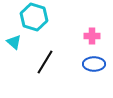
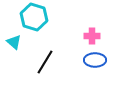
blue ellipse: moved 1 px right, 4 px up
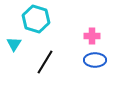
cyan hexagon: moved 2 px right, 2 px down
cyan triangle: moved 2 px down; rotated 21 degrees clockwise
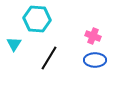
cyan hexagon: moved 1 px right; rotated 12 degrees counterclockwise
pink cross: moved 1 px right; rotated 21 degrees clockwise
black line: moved 4 px right, 4 px up
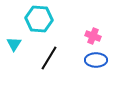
cyan hexagon: moved 2 px right
blue ellipse: moved 1 px right
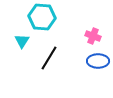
cyan hexagon: moved 3 px right, 2 px up
cyan triangle: moved 8 px right, 3 px up
blue ellipse: moved 2 px right, 1 px down
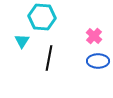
pink cross: moved 1 px right; rotated 21 degrees clockwise
black line: rotated 20 degrees counterclockwise
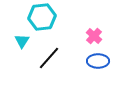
cyan hexagon: rotated 12 degrees counterclockwise
black line: rotated 30 degrees clockwise
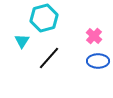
cyan hexagon: moved 2 px right, 1 px down; rotated 8 degrees counterclockwise
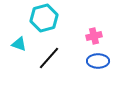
pink cross: rotated 35 degrees clockwise
cyan triangle: moved 3 px left, 3 px down; rotated 42 degrees counterclockwise
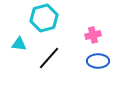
pink cross: moved 1 px left, 1 px up
cyan triangle: rotated 14 degrees counterclockwise
